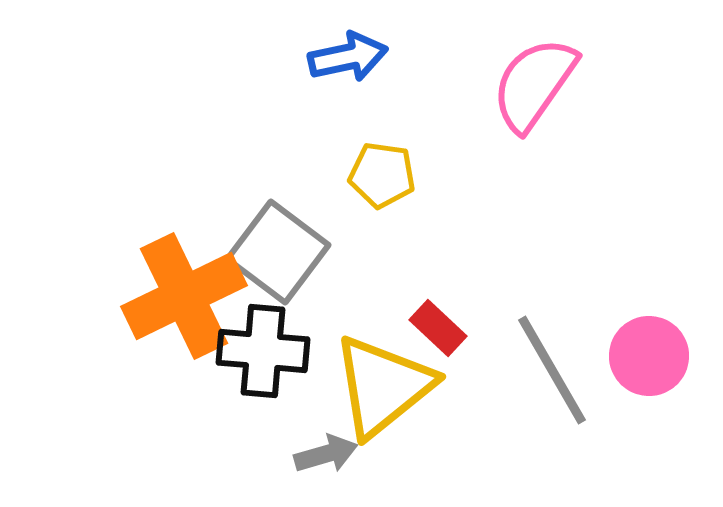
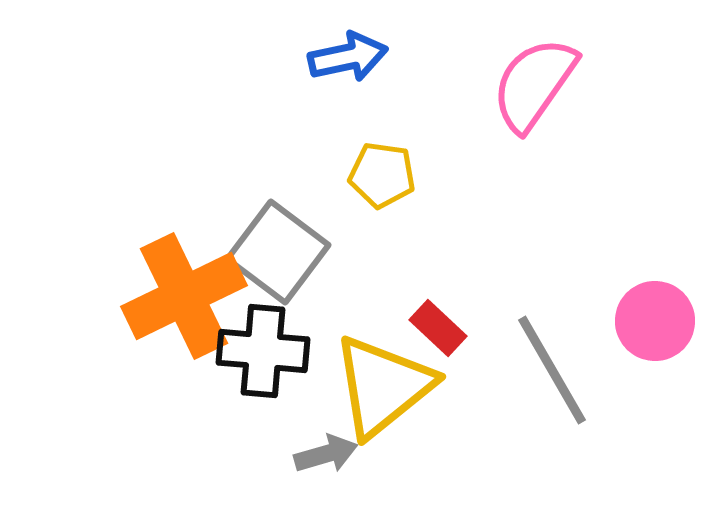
pink circle: moved 6 px right, 35 px up
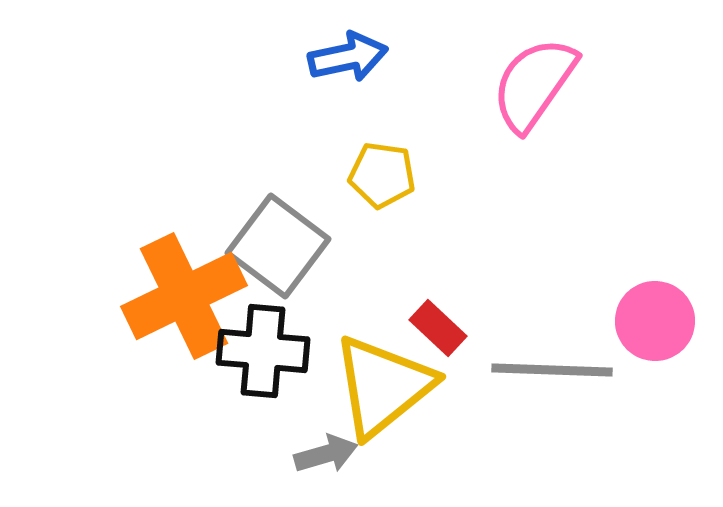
gray square: moved 6 px up
gray line: rotated 58 degrees counterclockwise
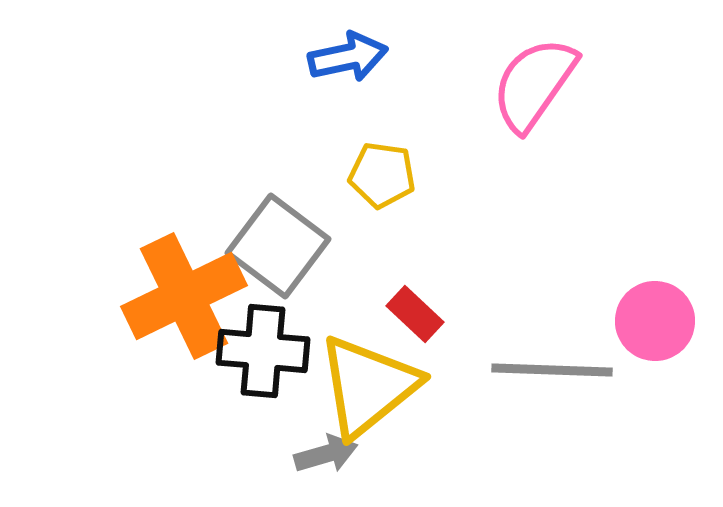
red rectangle: moved 23 px left, 14 px up
yellow triangle: moved 15 px left
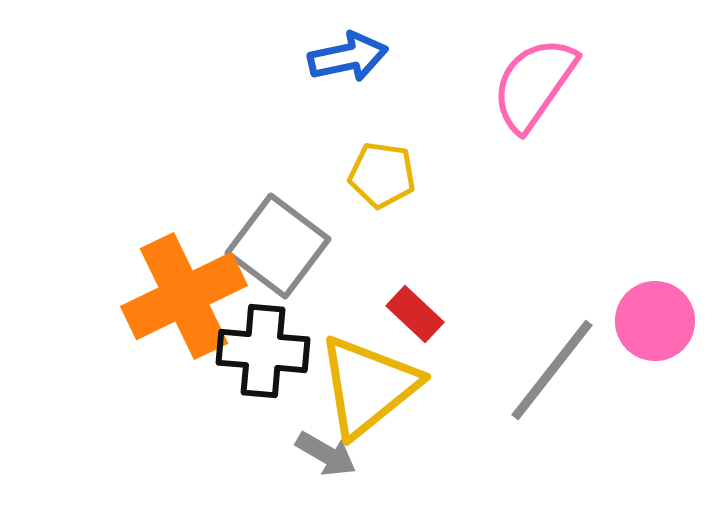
gray line: rotated 54 degrees counterclockwise
gray arrow: rotated 46 degrees clockwise
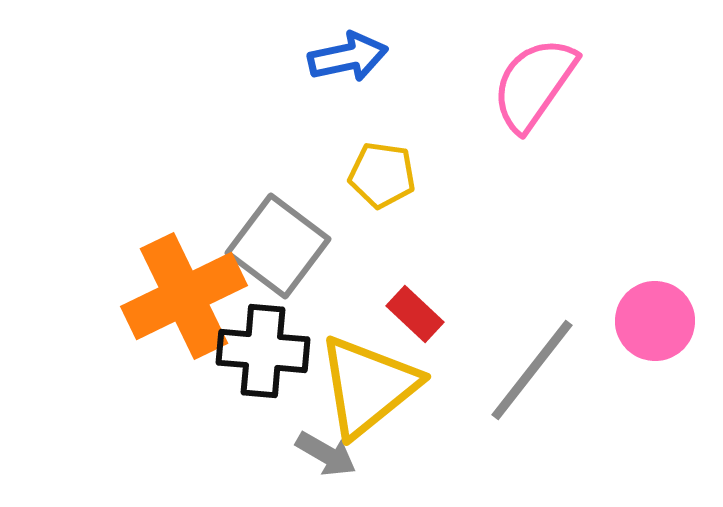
gray line: moved 20 px left
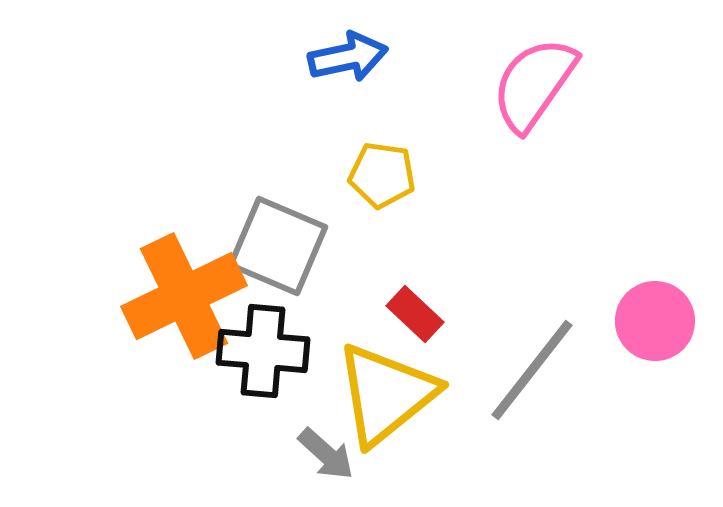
gray square: rotated 14 degrees counterclockwise
yellow triangle: moved 18 px right, 8 px down
gray arrow: rotated 12 degrees clockwise
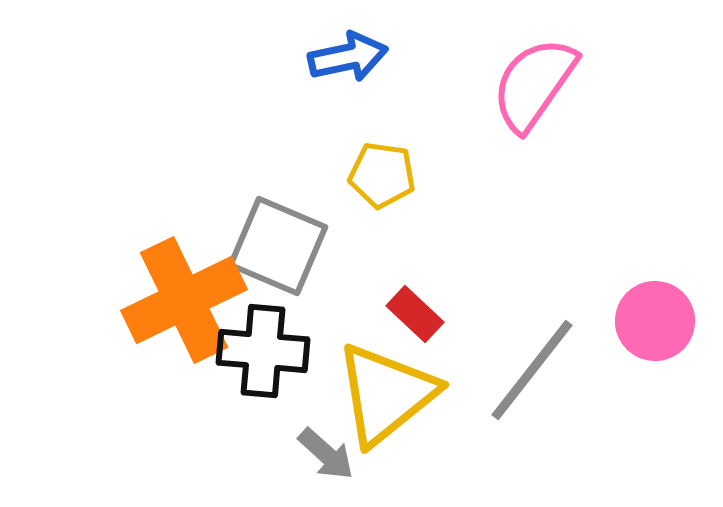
orange cross: moved 4 px down
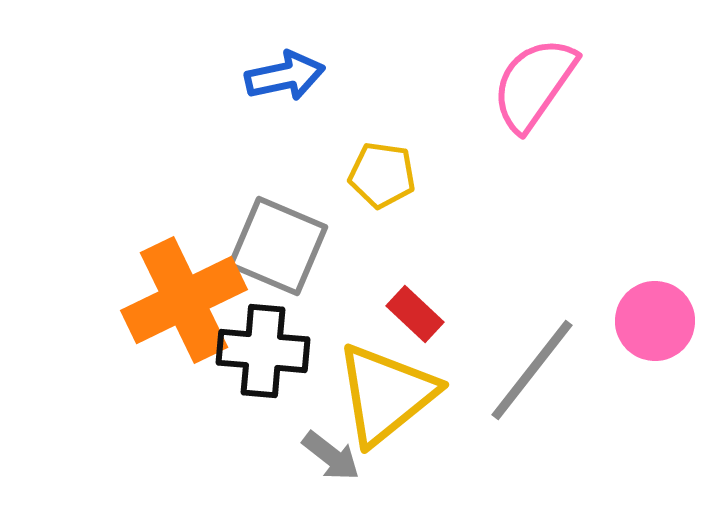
blue arrow: moved 63 px left, 19 px down
gray arrow: moved 5 px right, 2 px down; rotated 4 degrees counterclockwise
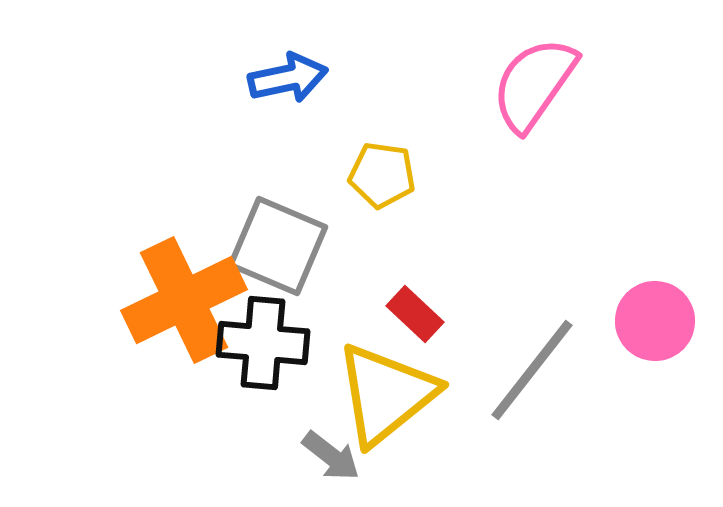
blue arrow: moved 3 px right, 2 px down
black cross: moved 8 px up
